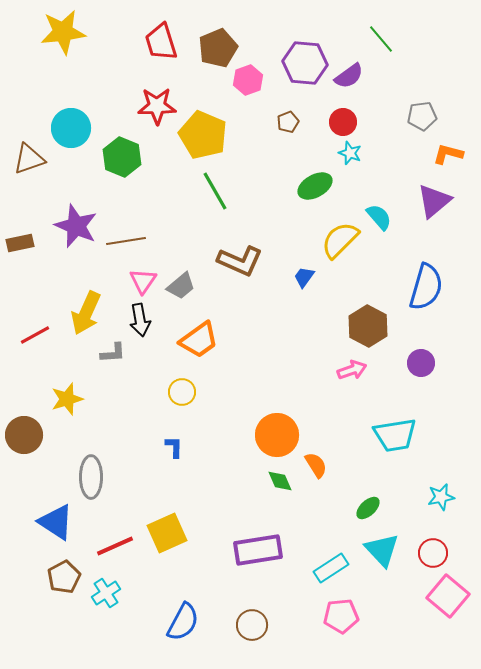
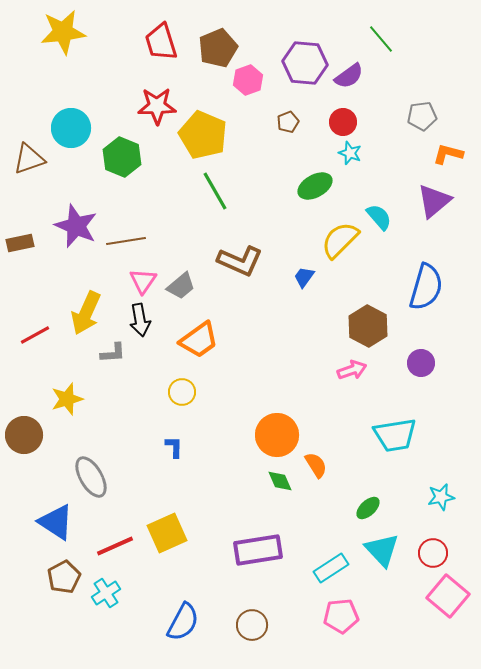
gray ellipse at (91, 477): rotated 30 degrees counterclockwise
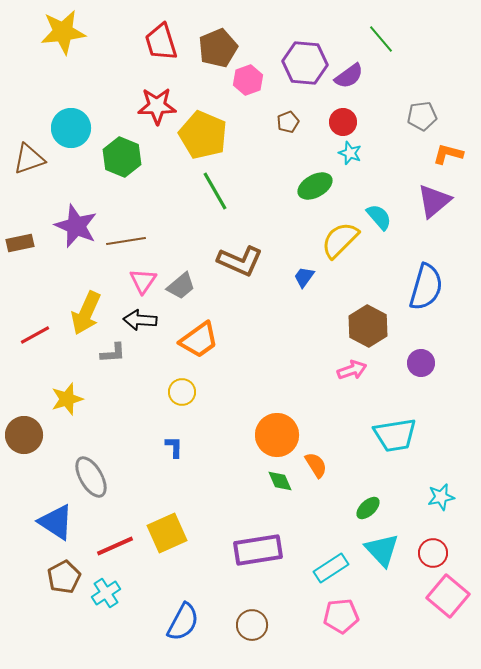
black arrow at (140, 320): rotated 104 degrees clockwise
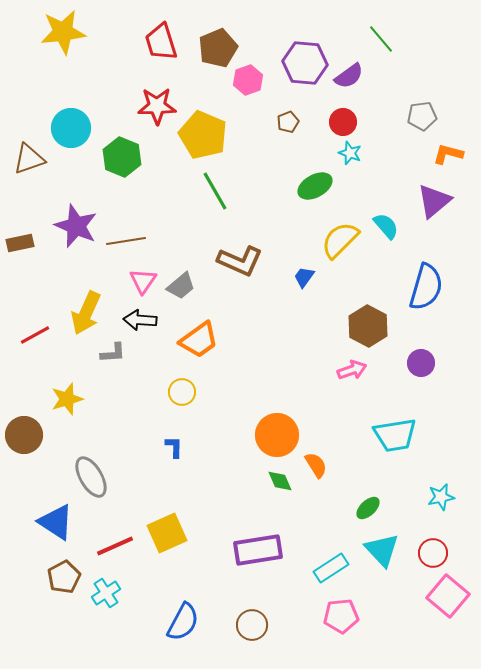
cyan semicircle at (379, 217): moved 7 px right, 9 px down
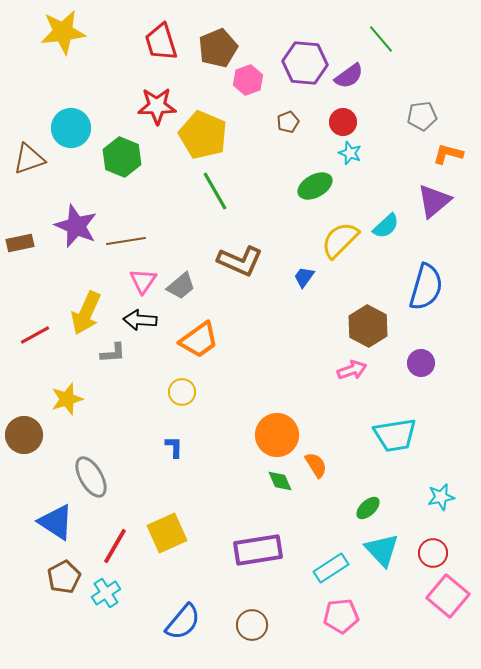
cyan semicircle at (386, 226): rotated 88 degrees clockwise
red line at (115, 546): rotated 36 degrees counterclockwise
blue semicircle at (183, 622): rotated 12 degrees clockwise
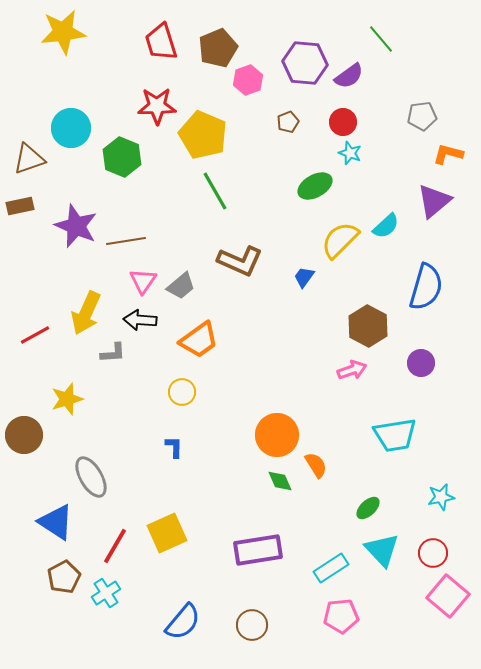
brown rectangle at (20, 243): moved 37 px up
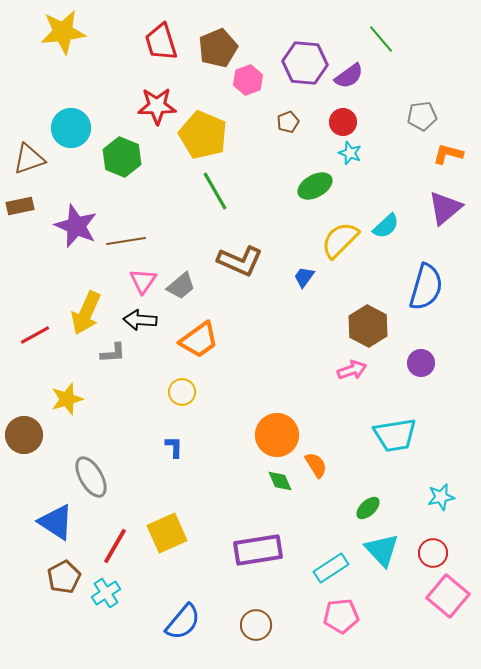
purple triangle at (434, 201): moved 11 px right, 7 px down
brown circle at (252, 625): moved 4 px right
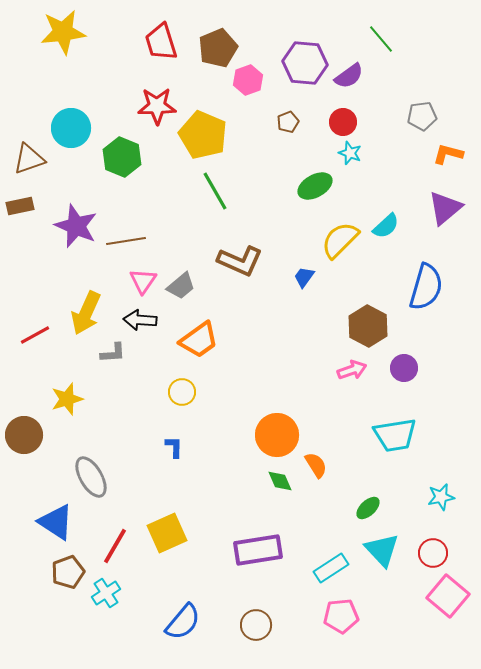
purple circle at (421, 363): moved 17 px left, 5 px down
brown pentagon at (64, 577): moved 4 px right, 5 px up; rotated 8 degrees clockwise
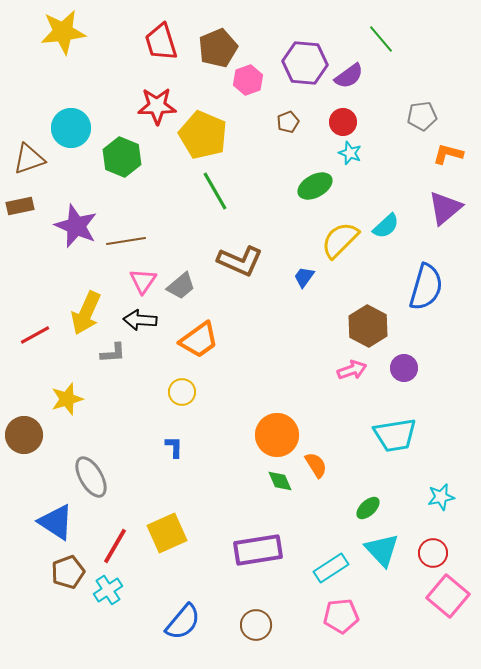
cyan cross at (106, 593): moved 2 px right, 3 px up
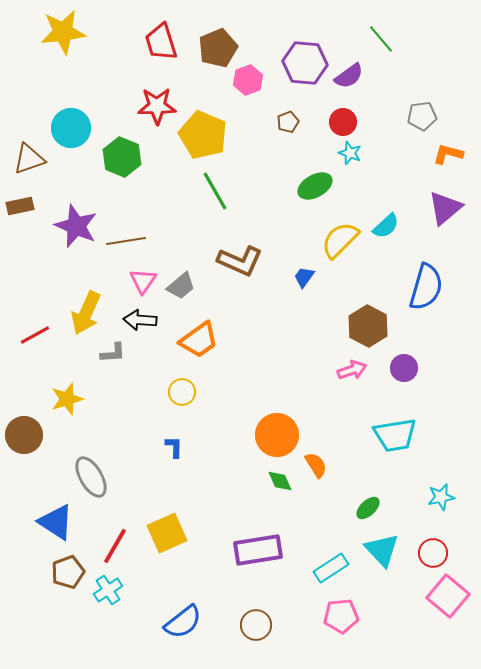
blue semicircle at (183, 622): rotated 12 degrees clockwise
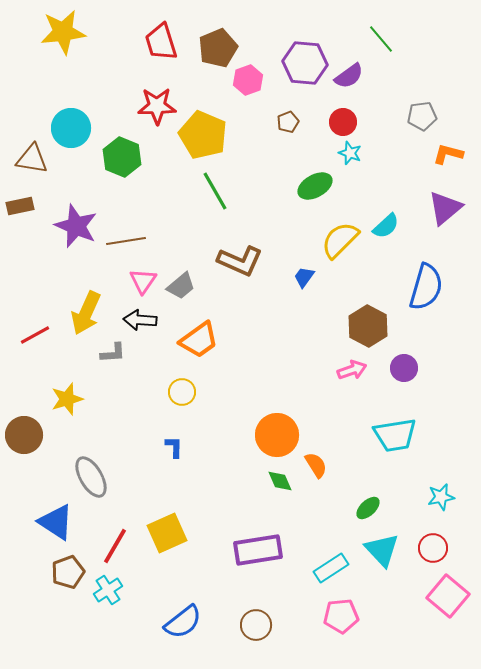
brown triangle at (29, 159): moved 3 px right; rotated 28 degrees clockwise
red circle at (433, 553): moved 5 px up
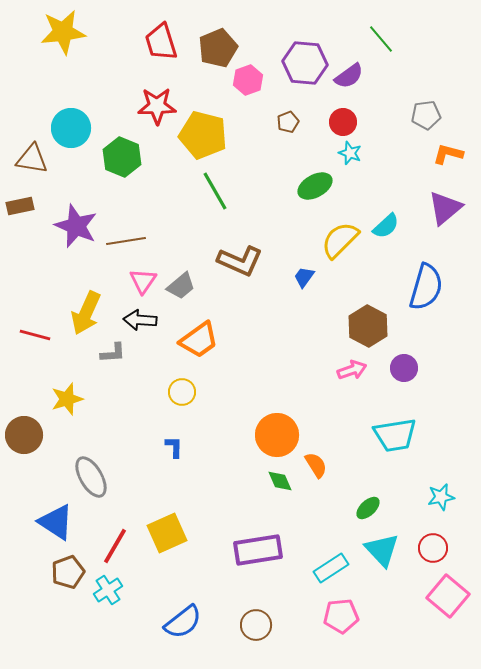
gray pentagon at (422, 116): moved 4 px right, 1 px up
yellow pentagon at (203, 135): rotated 9 degrees counterclockwise
red line at (35, 335): rotated 44 degrees clockwise
